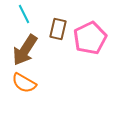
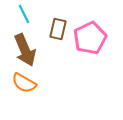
brown arrow: rotated 56 degrees counterclockwise
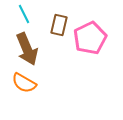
brown rectangle: moved 1 px right, 4 px up
brown arrow: moved 2 px right, 1 px up
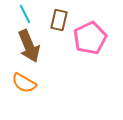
cyan line: moved 1 px right
brown rectangle: moved 5 px up
brown arrow: moved 2 px right, 3 px up
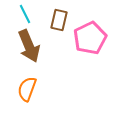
orange semicircle: moved 3 px right, 6 px down; rotated 80 degrees clockwise
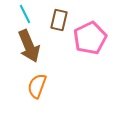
orange semicircle: moved 10 px right, 3 px up
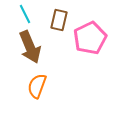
brown arrow: moved 1 px right, 1 px down
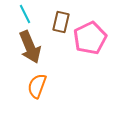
brown rectangle: moved 2 px right, 2 px down
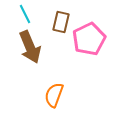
pink pentagon: moved 1 px left, 1 px down
orange semicircle: moved 17 px right, 9 px down
